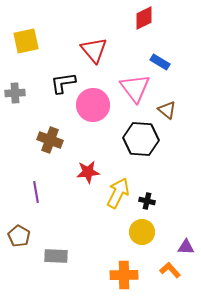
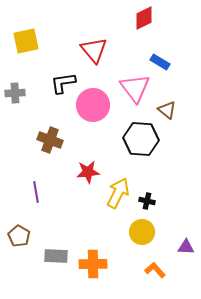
orange L-shape: moved 15 px left
orange cross: moved 31 px left, 11 px up
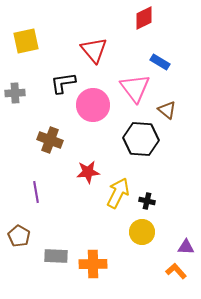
orange L-shape: moved 21 px right, 1 px down
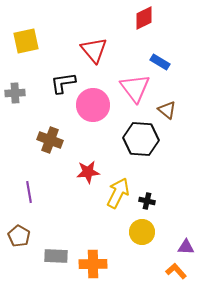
purple line: moved 7 px left
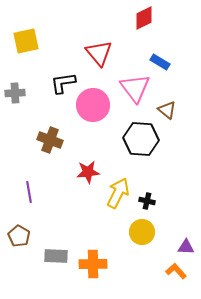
red triangle: moved 5 px right, 3 px down
